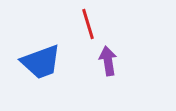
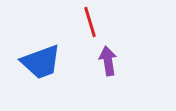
red line: moved 2 px right, 2 px up
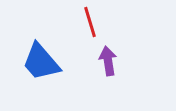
blue trapezoid: rotated 69 degrees clockwise
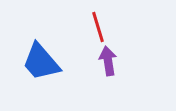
red line: moved 8 px right, 5 px down
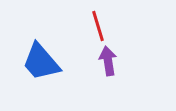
red line: moved 1 px up
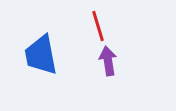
blue trapezoid: moved 7 px up; rotated 30 degrees clockwise
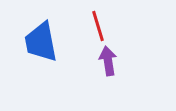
blue trapezoid: moved 13 px up
